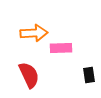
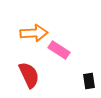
pink rectangle: moved 2 px left, 2 px down; rotated 35 degrees clockwise
black rectangle: moved 6 px down
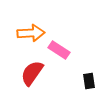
orange arrow: moved 3 px left
red semicircle: moved 3 px right, 2 px up; rotated 120 degrees counterclockwise
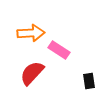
red semicircle: rotated 8 degrees clockwise
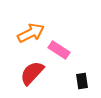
orange arrow: rotated 24 degrees counterclockwise
black rectangle: moved 7 px left
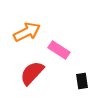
orange arrow: moved 4 px left, 1 px up
